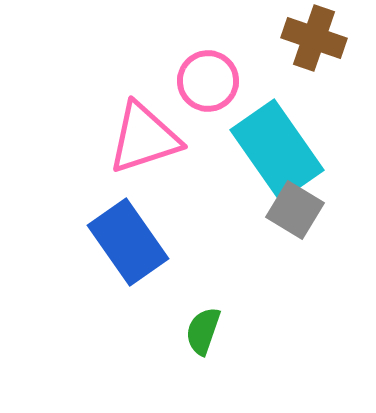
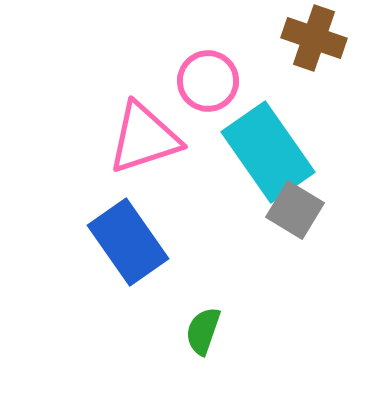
cyan rectangle: moved 9 px left, 2 px down
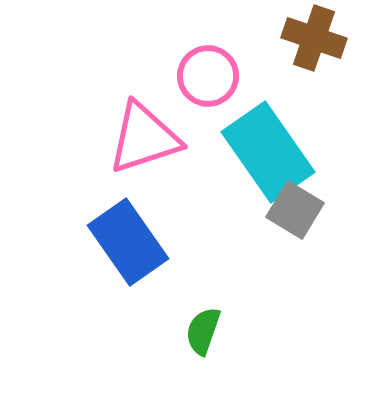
pink circle: moved 5 px up
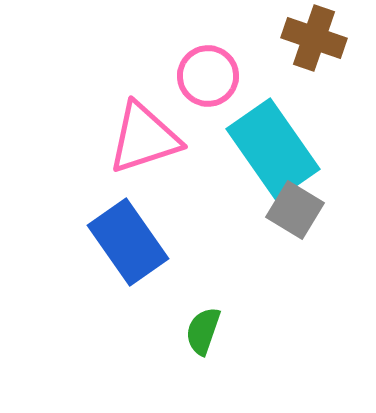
cyan rectangle: moved 5 px right, 3 px up
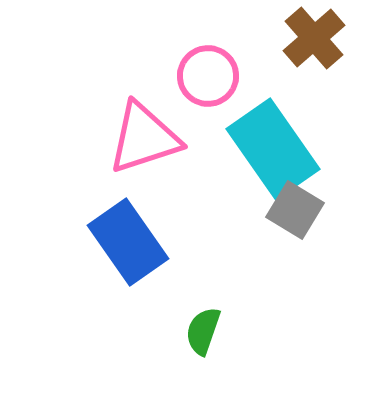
brown cross: rotated 30 degrees clockwise
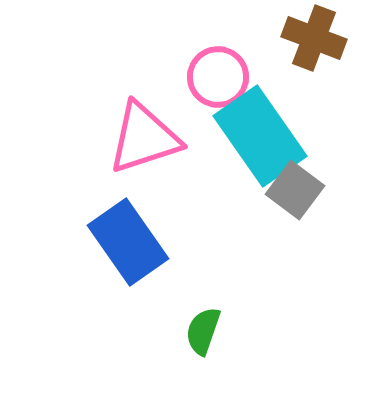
brown cross: rotated 28 degrees counterclockwise
pink circle: moved 10 px right, 1 px down
cyan rectangle: moved 13 px left, 13 px up
gray square: moved 20 px up; rotated 6 degrees clockwise
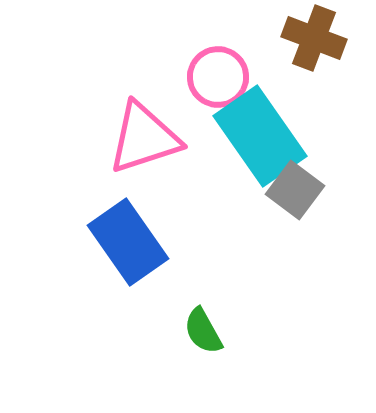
green semicircle: rotated 48 degrees counterclockwise
